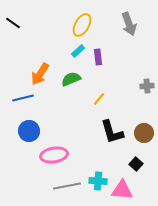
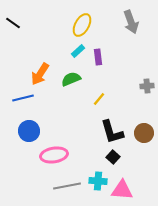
gray arrow: moved 2 px right, 2 px up
black square: moved 23 px left, 7 px up
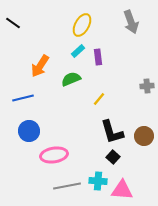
orange arrow: moved 8 px up
brown circle: moved 3 px down
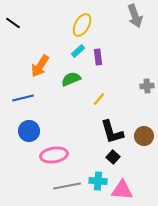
gray arrow: moved 4 px right, 6 px up
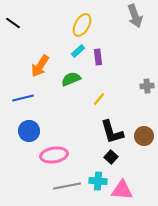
black square: moved 2 px left
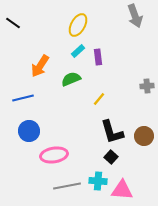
yellow ellipse: moved 4 px left
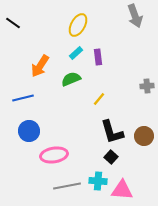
cyan rectangle: moved 2 px left, 2 px down
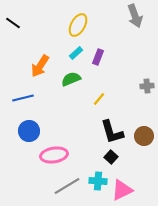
purple rectangle: rotated 28 degrees clockwise
gray line: rotated 20 degrees counterclockwise
pink triangle: rotated 30 degrees counterclockwise
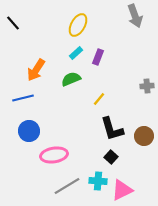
black line: rotated 14 degrees clockwise
orange arrow: moved 4 px left, 4 px down
black L-shape: moved 3 px up
